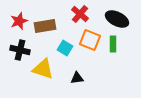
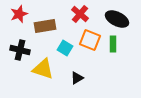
red star: moved 7 px up
black triangle: rotated 24 degrees counterclockwise
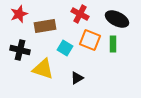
red cross: rotated 12 degrees counterclockwise
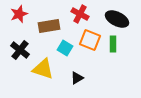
brown rectangle: moved 4 px right
black cross: rotated 24 degrees clockwise
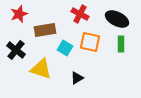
brown rectangle: moved 4 px left, 4 px down
orange square: moved 2 px down; rotated 10 degrees counterclockwise
green rectangle: moved 8 px right
black cross: moved 4 px left
yellow triangle: moved 2 px left
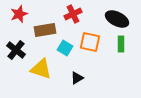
red cross: moved 7 px left; rotated 36 degrees clockwise
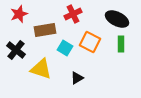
orange square: rotated 15 degrees clockwise
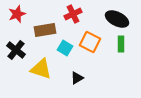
red star: moved 2 px left
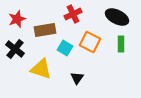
red star: moved 5 px down
black ellipse: moved 2 px up
black cross: moved 1 px left, 1 px up
black triangle: rotated 24 degrees counterclockwise
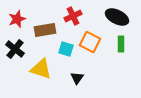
red cross: moved 2 px down
cyan square: moved 1 px right, 1 px down; rotated 14 degrees counterclockwise
